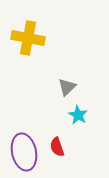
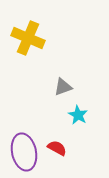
yellow cross: rotated 12 degrees clockwise
gray triangle: moved 4 px left; rotated 24 degrees clockwise
red semicircle: moved 1 px down; rotated 138 degrees clockwise
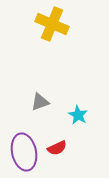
yellow cross: moved 24 px right, 14 px up
gray triangle: moved 23 px left, 15 px down
red semicircle: rotated 126 degrees clockwise
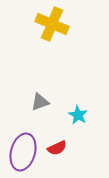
purple ellipse: moved 1 px left; rotated 27 degrees clockwise
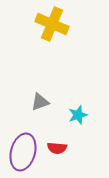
cyan star: rotated 24 degrees clockwise
red semicircle: rotated 30 degrees clockwise
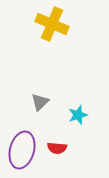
gray triangle: rotated 24 degrees counterclockwise
purple ellipse: moved 1 px left, 2 px up
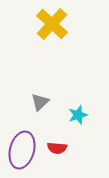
yellow cross: rotated 20 degrees clockwise
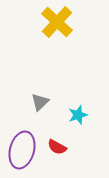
yellow cross: moved 5 px right, 2 px up
red semicircle: moved 1 px up; rotated 24 degrees clockwise
